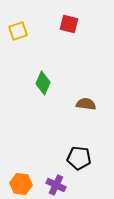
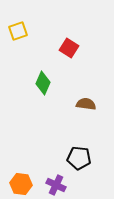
red square: moved 24 px down; rotated 18 degrees clockwise
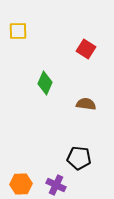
yellow square: rotated 18 degrees clockwise
red square: moved 17 px right, 1 px down
green diamond: moved 2 px right
orange hexagon: rotated 10 degrees counterclockwise
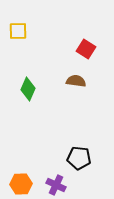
green diamond: moved 17 px left, 6 px down
brown semicircle: moved 10 px left, 23 px up
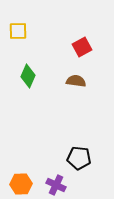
red square: moved 4 px left, 2 px up; rotated 30 degrees clockwise
green diamond: moved 13 px up
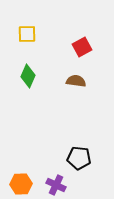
yellow square: moved 9 px right, 3 px down
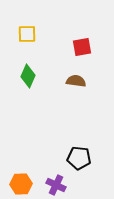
red square: rotated 18 degrees clockwise
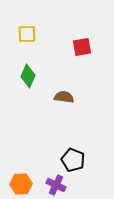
brown semicircle: moved 12 px left, 16 px down
black pentagon: moved 6 px left, 2 px down; rotated 15 degrees clockwise
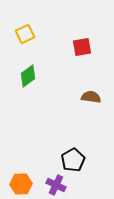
yellow square: moved 2 px left; rotated 24 degrees counterclockwise
green diamond: rotated 30 degrees clockwise
brown semicircle: moved 27 px right
black pentagon: rotated 20 degrees clockwise
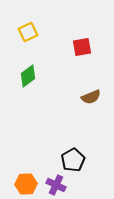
yellow square: moved 3 px right, 2 px up
brown semicircle: rotated 150 degrees clockwise
orange hexagon: moved 5 px right
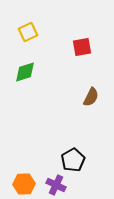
green diamond: moved 3 px left, 4 px up; rotated 20 degrees clockwise
brown semicircle: rotated 42 degrees counterclockwise
orange hexagon: moved 2 px left
